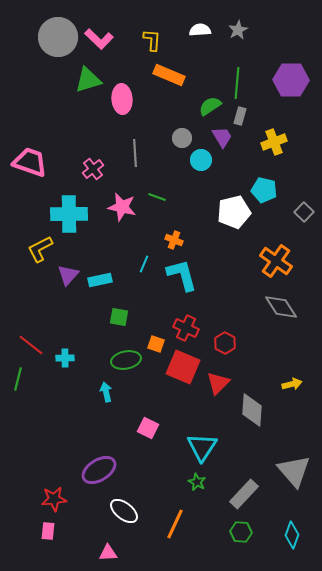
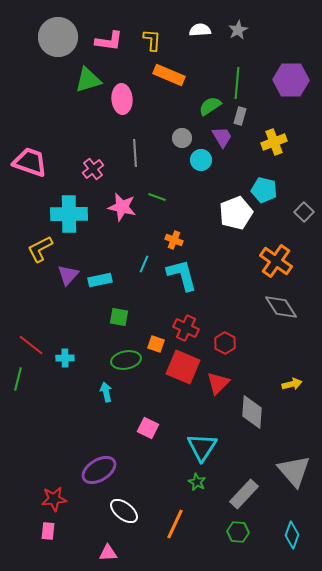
pink L-shape at (99, 39): moved 10 px right, 2 px down; rotated 36 degrees counterclockwise
white pentagon at (234, 212): moved 2 px right, 1 px down; rotated 8 degrees counterclockwise
gray diamond at (252, 410): moved 2 px down
green hexagon at (241, 532): moved 3 px left
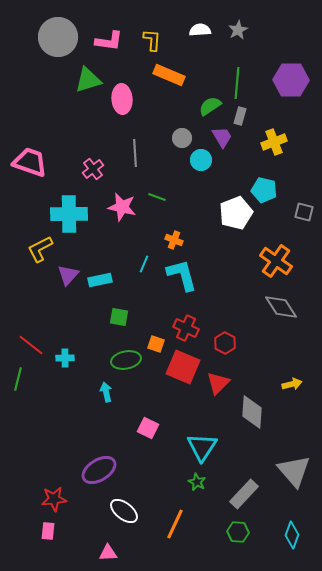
gray square at (304, 212): rotated 30 degrees counterclockwise
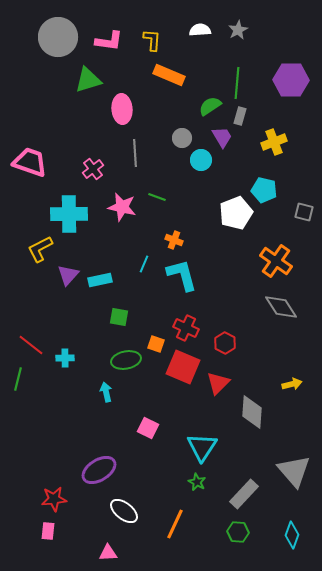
pink ellipse at (122, 99): moved 10 px down
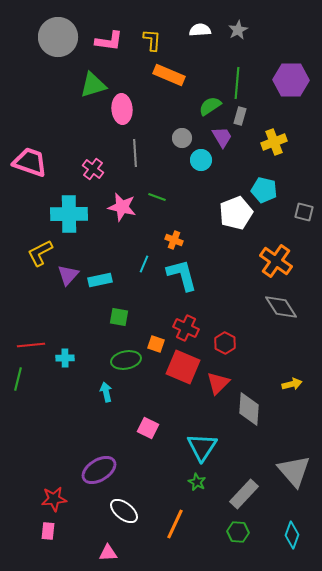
green triangle at (88, 80): moved 5 px right, 5 px down
pink cross at (93, 169): rotated 15 degrees counterclockwise
yellow L-shape at (40, 249): moved 4 px down
red line at (31, 345): rotated 44 degrees counterclockwise
gray diamond at (252, 412): moved 3 px left, 3 px up
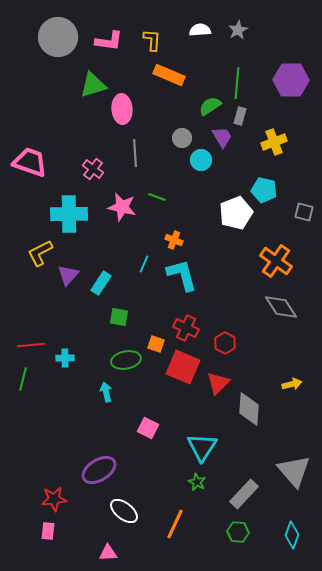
cyan rectangle at (100, 280): moved 1 px right, 3 px down; rotated 45 degrees counterclockwise
green line at (18, 379): moved 5 px right
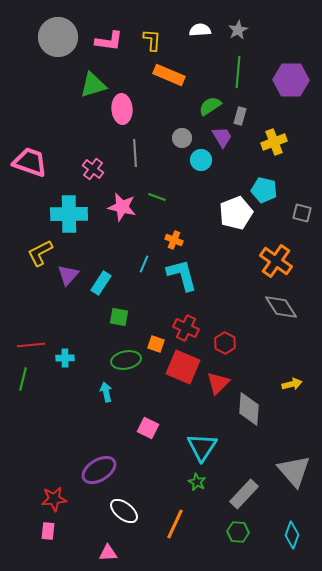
green line at (237, 83): moved 1 px right, 11 px up
gray square at (304, 212): moved 2 px left, 1 px down
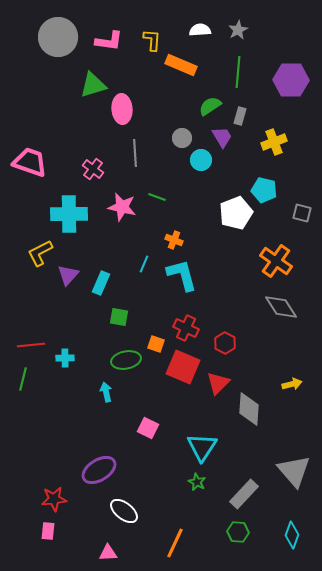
orange rectangle at (169, 75): moved 12 px right, 10 px up
cyan rectangle at (101, 283): rotated 10 degrees counterclockwise
orange line at (175, 524): moved 19 px down
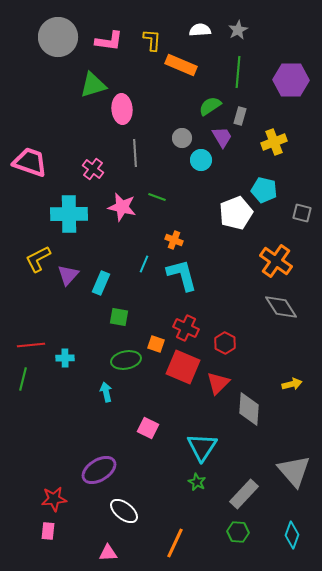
yellow L-shape at (40, 253): moved 2 px left, 6 px down
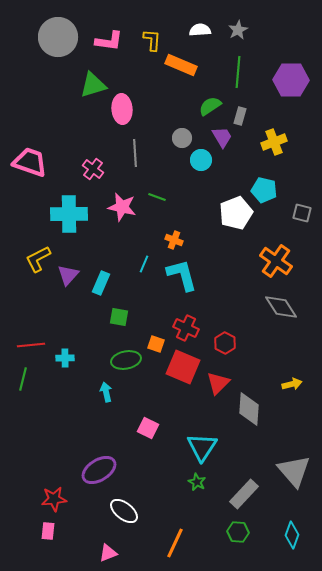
pink triangle at (108, 553): rotated 18 degrees counterclockwise
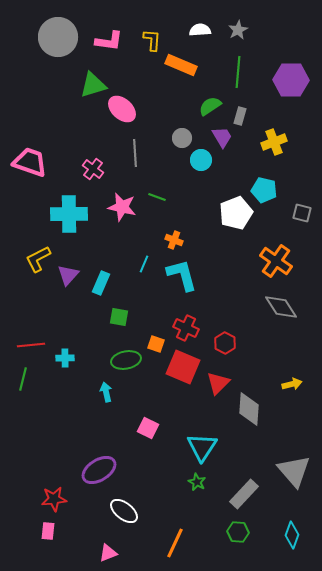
pink ellipse at (122, 109): rotated 44 degrees counterclockwise
